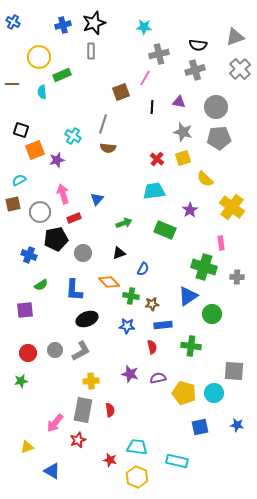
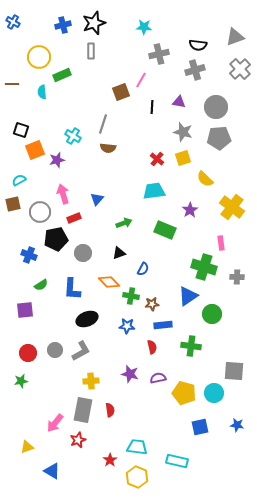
pink line at (145, 78): moved 4 px left, 2 px down
blue L-shape at (74, 290): moved 2 px left, 1 px up
red star at (110, 460): rotated 24 degrees clockwise
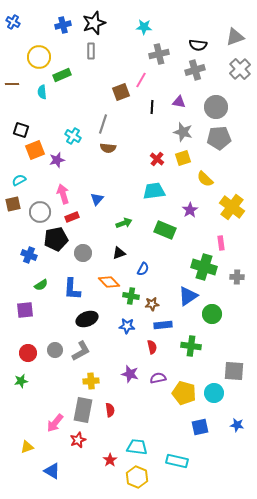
red rectangle at (74, 218): moved 2 px left, 1 px up
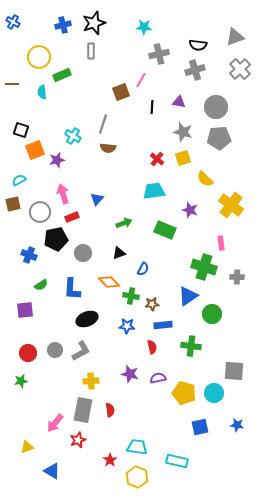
yellow cross at (232, 207): moved 1 px left, 2 px up
purple star at (190, 210): rotated 21 degrees counterclockwise
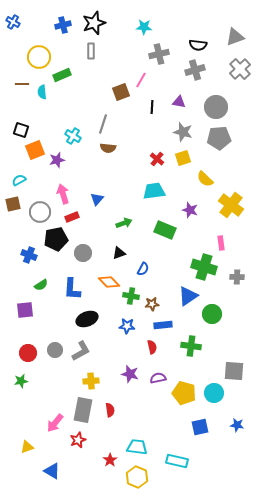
brown line at (12, 84): moved 10 px right
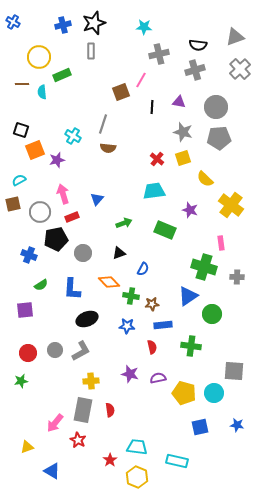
red star at (78, 440): rotated 21 degrees counterclockwise
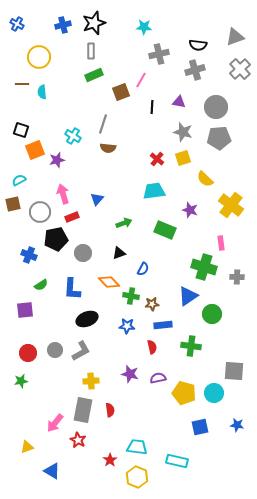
blue cross at (13, 22): moved 4 px right, 2 px down
green rectangle at (62, 75): moved 32 px right
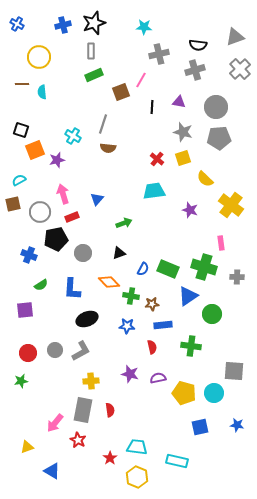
green rectangle at (165, 230): moved 3 px right, 39 px down
red star at (110, 460): moved 2 px up
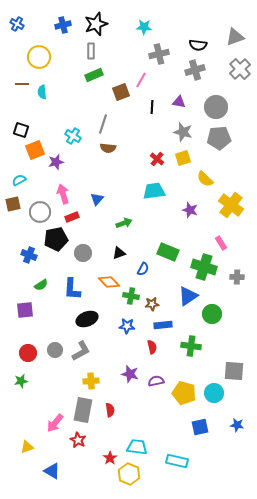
black star at (94, 23): moved 2 px right, 1 px down
purple star at (57, 160): moved 1 px left, 2 px down
pink rectangle at (221, 243): rotated 24 degrees counterclockwise
green rectangle at (168, 269): moved 17 px up
purple semicircle at (158, 378): moved 2 px left, 3 px down
yellow hexagon at (137, 477): moved 8 px left, 3 px up
